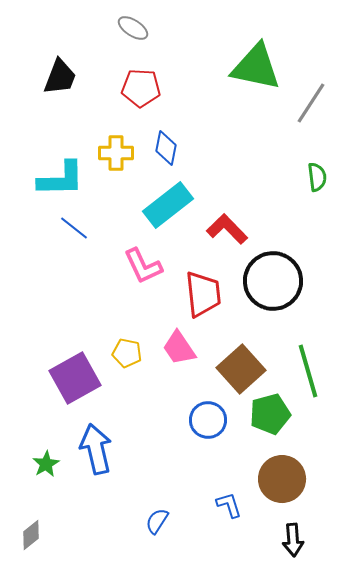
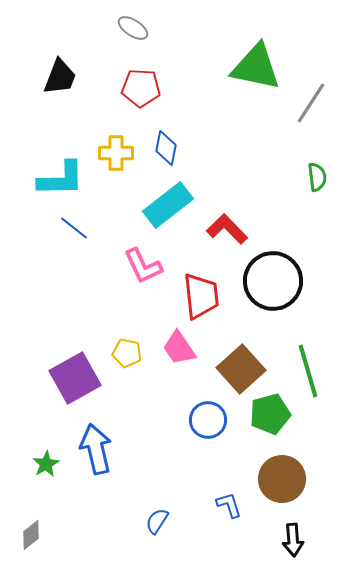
red trapezoid: moved 2 px left, 2 px down
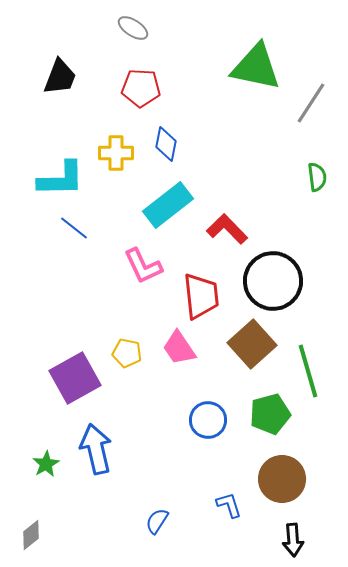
blue diamond: moved 4 px up
brown square: moved 11 px right, 25 px up
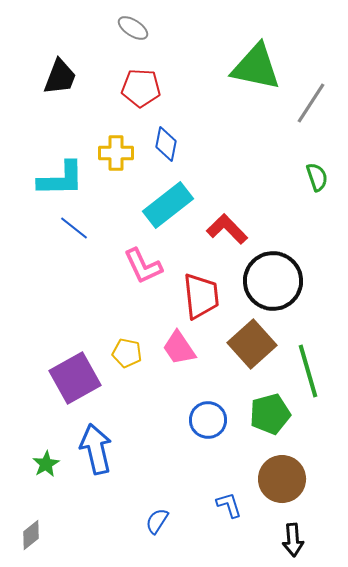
green semicircle: rotated 12 degrees counterclockwise
